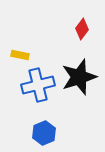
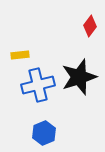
red diamond: moved 8 px right, 3 px up
yellow rectangle: rotated 18 degrees counterclockwise
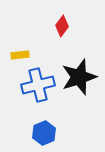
red diamond: moved 28 px left
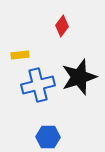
blue hexagon: moved 4 px right, 4 px down; rotated 25 degrees clockwise
